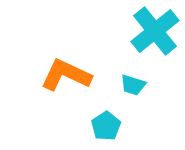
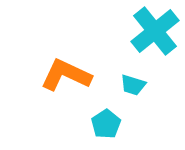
cyan pentagon: moved 2 px up
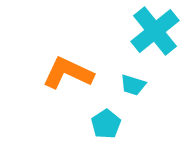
orange L-shape: moved 2 px right, 2 px up
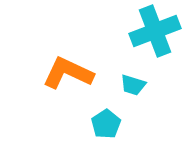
cyan cross: rotated 18 degrees clockwise
